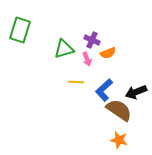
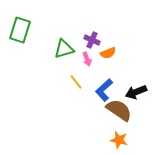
yellow line: rotated 49 degrees clockwise
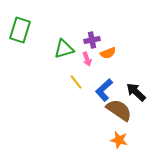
purple cross: rotated 35 degrees counterclockwise
black arrow: rotated 65 degrees clockwise
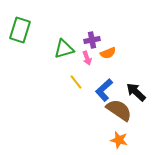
pink arrow: moved 1 px up
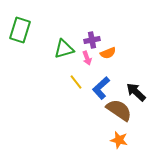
blue L-shape: moved 3 px left, 2 px up
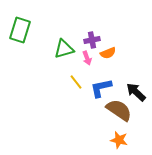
blue L-shape: rotated 30 degrees clockwise
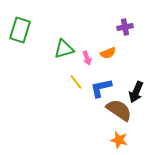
purple cross: moved 33 px right, 13 px up
black arrow: rotated 110 degrees counterclockwise
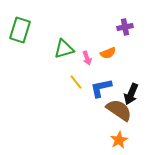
black arrow: moved 5 px left, 2 px down
orange star: rotated 30 degrees clockwise
